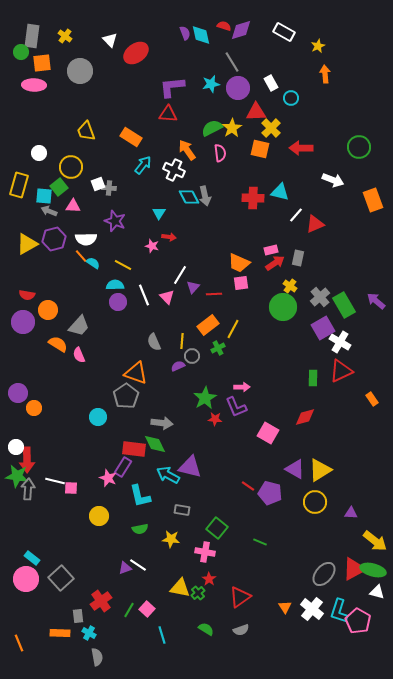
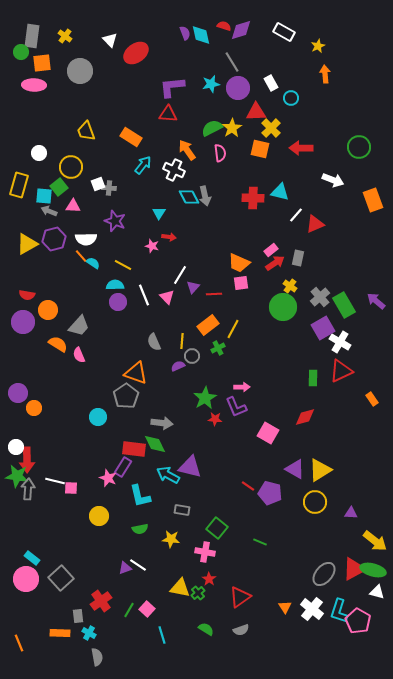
pink rectangle at (271, 250): rotated 24 degrees counterclockwise
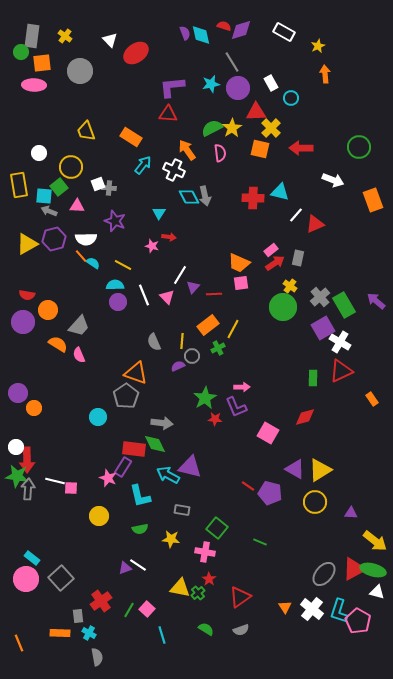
yellow rectangle at (19, 185): rotated 25 degrees counterclockwise
pink triangle at (73, 206): moved 4 px right
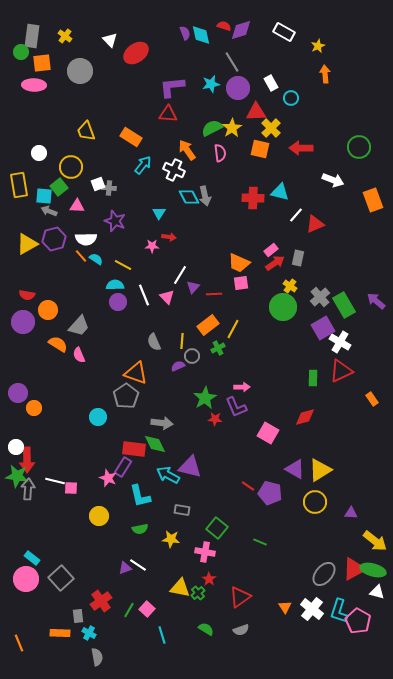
pink star at (152, 246): rotated 16 degrees counterclockwise
cyan semicircle at (93, 263): moved 3 px right, 4 px up
